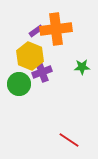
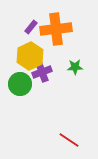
purple rectangle: moved 5 px left, 4 px up; rotated 16 degrees counterclockwise
yellow hexagon: rotated 12 degrees clockwise
green star: moved 7 px left
green circle: moved 1 px right
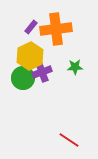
green circle: moved 3 px right, 6 px up
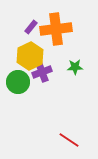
green circle: moved 5 px left, 4 px down
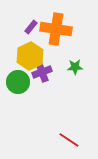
orange cross: rotated 16 degrees clockwise
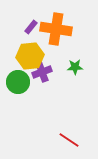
yellow hexagon: rotated 20 degrees clockwise
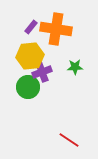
green circle: moved 10 px right, 5 px down
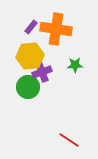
green star: moved 2 px up
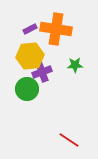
purple rectangle: moved 1 px left, 2 px down; rotated 24 degrees clockwise
green circle: moved 1 px left, 2 px down
